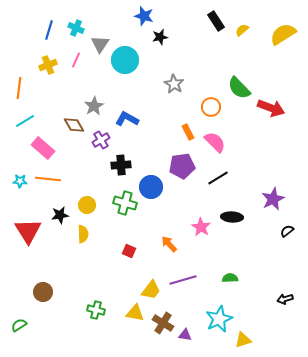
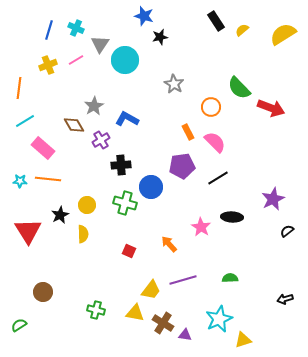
pink line at (76, 60): rotated 35 degrees clockwise
black star at (60, 215): rotated 18 degrees counterclockwise
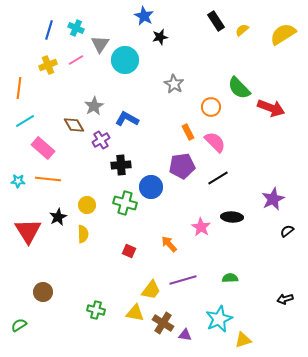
blue star at (144, 16): rotated 12 degrees clockwise
cyan star at (20, 181): moved 2 px left
black star at (60, 215): moved 2 px left, 2 px down
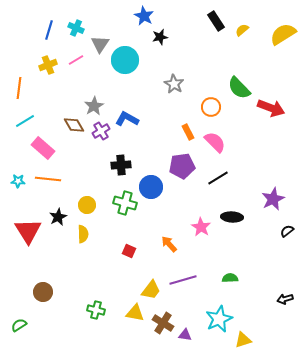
purple cross at (101, 140): moved 9 px up
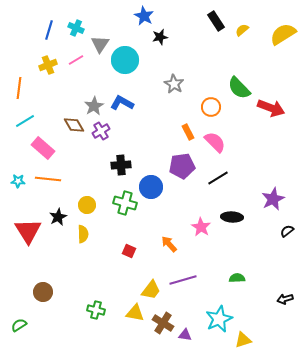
blue L-shape at (127, 119): moved 5 px left, 16 px up
green semicircle at (230, 278): moved 7 px right
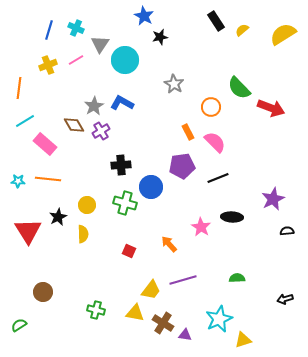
pink rectangle at (43, 148): moved 2 px right, 4 px up
black line at (218, 178): rotated 10 degrees clockwise
black semicircle at (287, 231): rotated 32 degrees clockwise
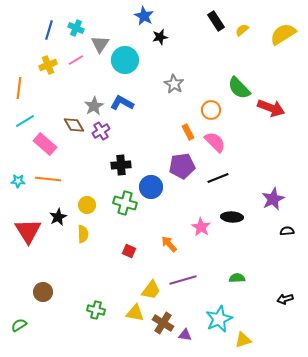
orange circle at (211, 107): moved 3 px down
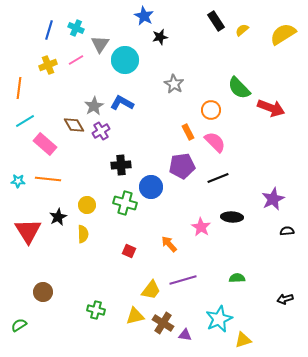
yellow triangle at (135, 313): moved 3 px down; rotated 24 degrees counterclockwise
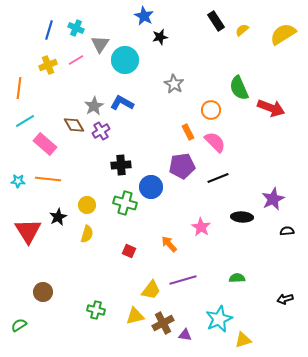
green semicircle at (239, 88): rotated 20 degrees clockwise
black ellipse at (232, 217): moved 10 px right
yellow semicircle at (83, 234): moved 4 px right; rotated 18 degrees clockwise
brown cross at (163, 323): rotated 30 degrees clockwise
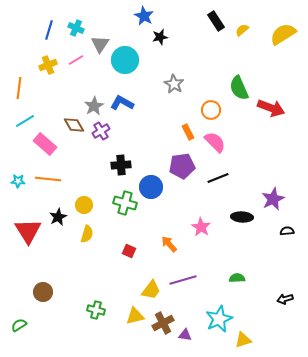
yellow circle at (87, 205): moved 3 px left
